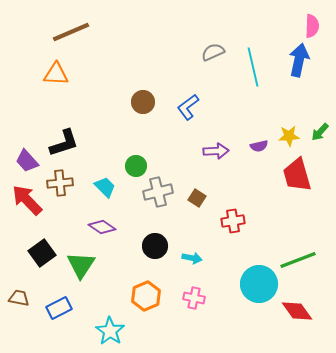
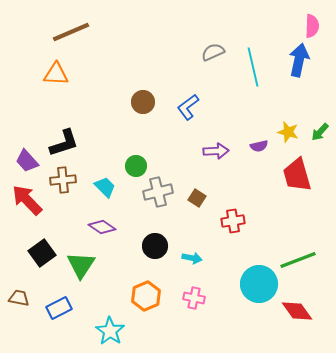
yellow star: moved 1 px left, 4 px up; rotated 20 degrees clockwise
brown cross: moved 3 px right, 3 px up
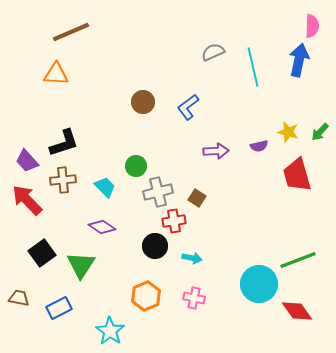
red cross: moved 59 px left
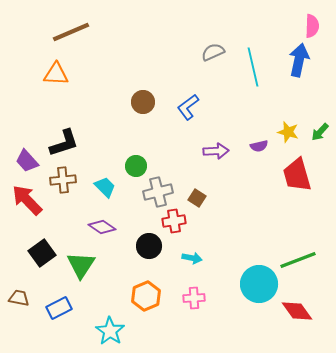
black circle: moved 6 px left
pink cross: rotated 15 degrees counterclockwise
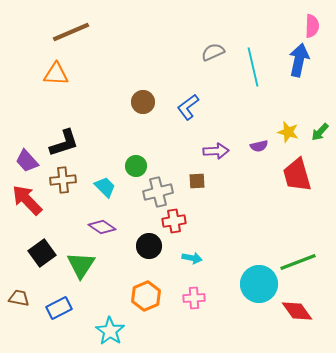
brown square: moved 17 px up; rotated 36 degrees counterclockwise
green line: moved 2 px down
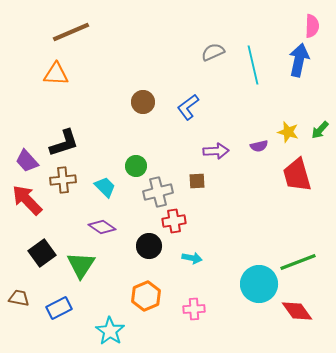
cyan line: moved 2 px up
green arrow: moved 2 px up
pink cross: moved 11 px down
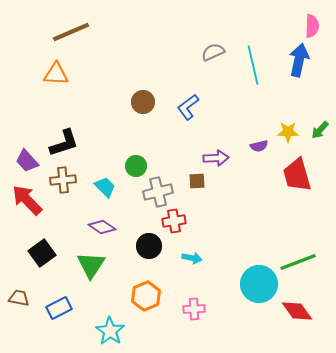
yellow star: rotated 15 degrees counterclockwise
purple arrow: moved 7 px down
green triangle: moved 10 px right
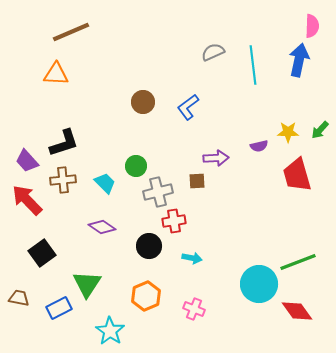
cyan line: rotated 6 degrees clockwise
cyan trapezoid: moved 4 px up
green triangle: moved 4 px left, 19 px down
pink cross: rotated 25 degrees clockwise
